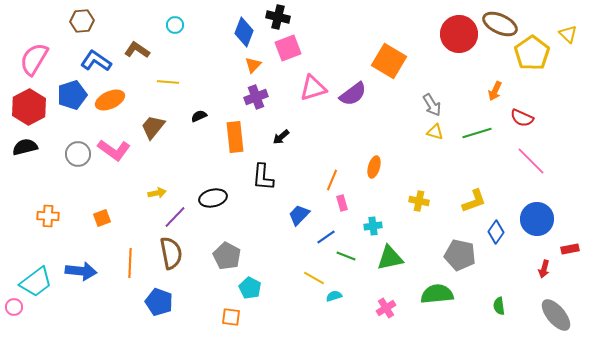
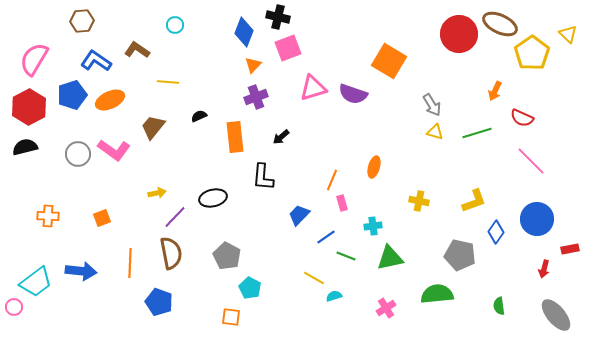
purple semicircle at (353, 94): rotated 56 degrees clockwise
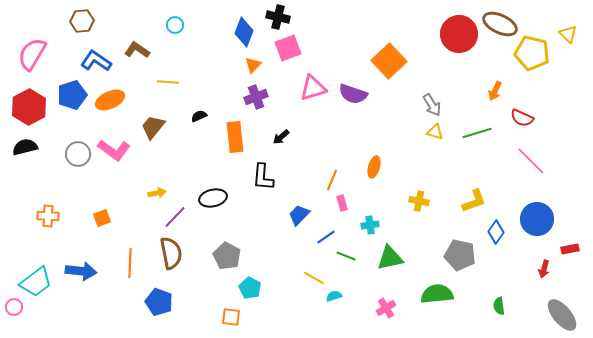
yellow pentagon at (532, 53): rotated 24 degrees counterclockwise
pink semicircle at (34, 59): moved 2 px left, 5 px up
orange square at (389, 61): rotated 16 degrees clockwise
cyan cross at (373, 226): moved 3 px left, 1 px up
gray ellipse at (556, 315): moved 6 px right
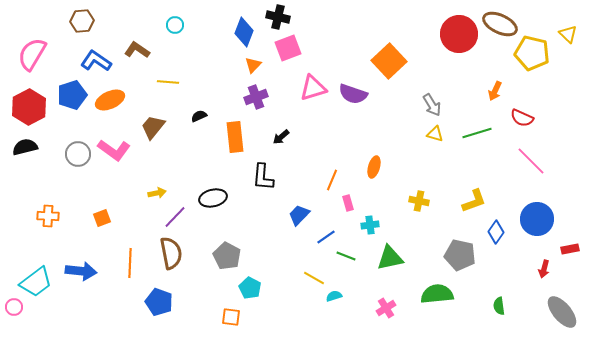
yellow triangle at (435, 132): moved 2 px down
pink rectangle at (342, 203): moved 6 px right
gray ellipse at (562, 315): moved 3 px up
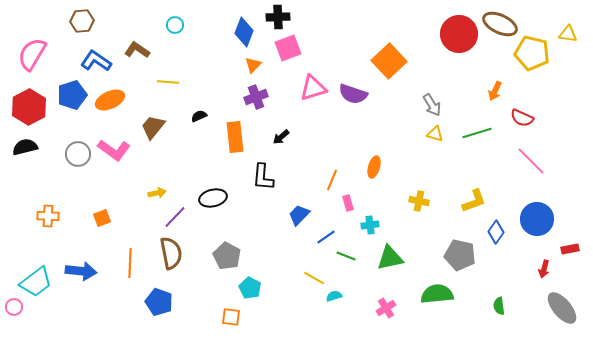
black cross at (278, 17): rotated 15 degrees counterclockwise
yellow triangle at (568, 34): rotated 36 degrees counterclockwise
gray ellipse at (562, 312): moved 4 px up
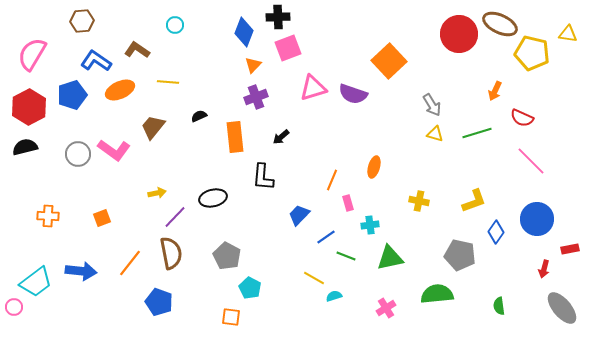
orange ellipse at (110, 100): moved 10 px right, 10 px up
orange line at (130, 263): rotated 36 degrees clockwise
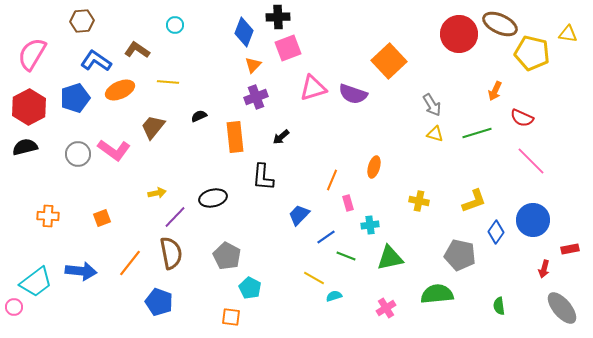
blue pentagon at (72, 95): moved 3 px right, 3 px down
blue circle at (537, 219): moved 4 px left, 1 px down
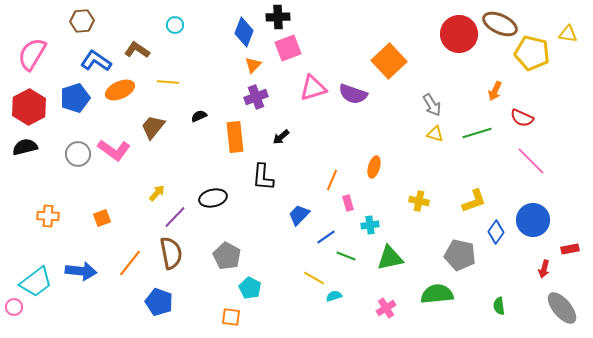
yellow arrow at (157, 193): rotated 36 degrees counterclockwise
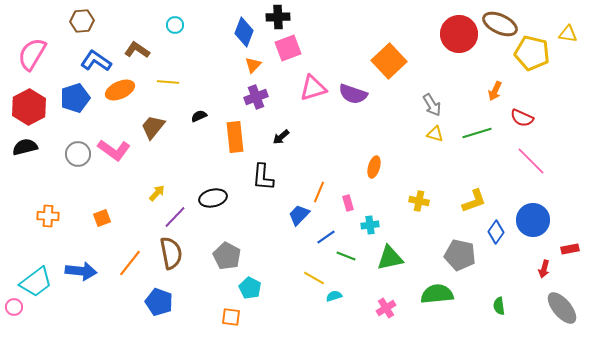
orange line at (332, 180): moved 13 px left, 12 px down
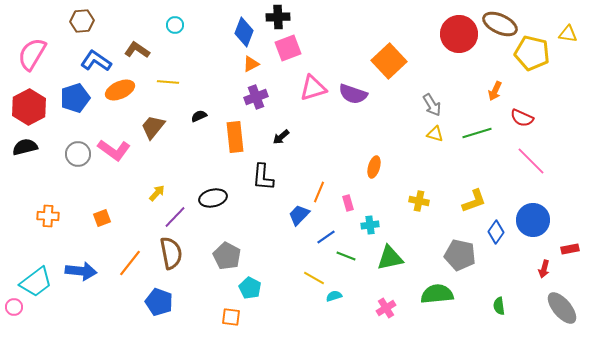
orange triangle at (253, 65): moved 2 px left, 1 px up; rotated 18 degrees clockwise
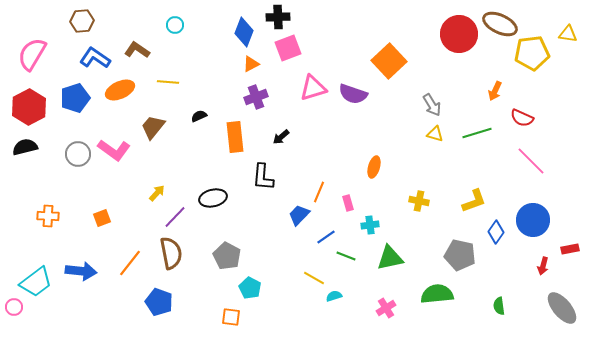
yellow pentagon at (532, 53): rotated 20 degrees counterclockwise
blue L-shape at (96, 61): moved 1 px left, 3 px up
red arrow at (544, 269): moved 1 px left, 3 px up
